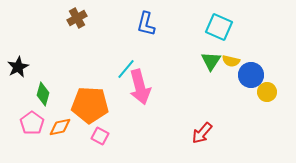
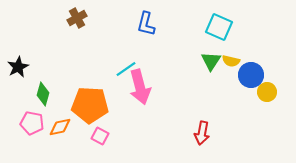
cyan line: rotated 15 degrees clockwise
pink pentagon: rotated 25 degrees counterclockwise
red arrow: rotated 30 degrees counterclockwise
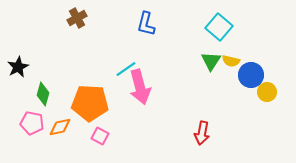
cyan square: rotated 16 degrees clockwise
orange pentagon: moved 2 px up
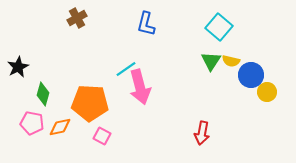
pink square: moved 2 px right
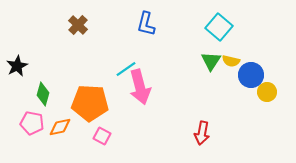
brown cross: moved 1 px right, 7 px down; rotated 18 degrees counterclockwise
black star: moved 1 px left, 1 px up
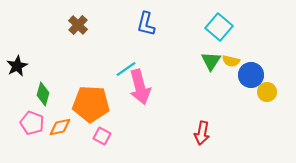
orange pentagon: moved 1 px right, 1 px down
pink pentagon: rotated 10 degrees clockwise
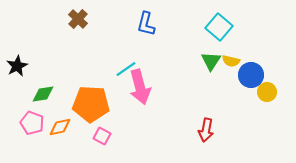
brown cross: moved 6 px up
green diamond: rotated 65 degrees clockwise
red arrow: moved 4 px right, 3 px up
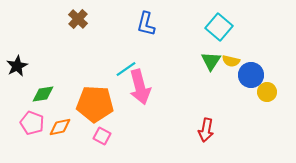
orange pentagon: moved 4 px right
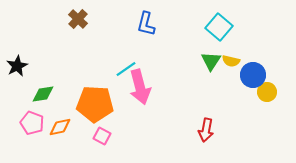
blue circle: moved 2 px right
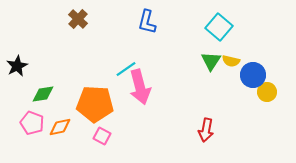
blue L-shape: moved 1 px right, 2 px up
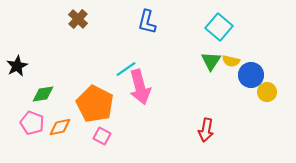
blue circle: moved 2 px left
orange pentagon: rotated 24 degrees clockwise
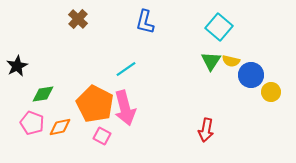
blue L-shape: moved 2 px left
pink arrow: moved 15 px left, 21 px down
yellow circle: moved 4 px right
